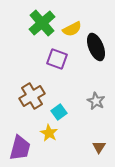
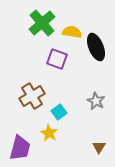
yellow semicircle: moved 3 px down; rotated 144 degrees counterclockwise
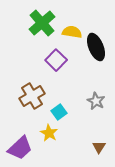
purple square: moved 1 px left, 1 px down; rotated 25 degrees clockwise
purple trapezoid: rotated 32 degrees clockwise
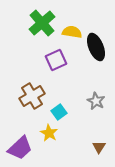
purple square: rotated 20 degrees clockwise
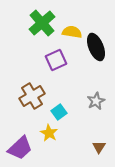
gray star: rotated 18 degrees clockwise
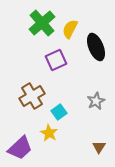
yellow semicircle: moved 2 px left, 3 px up; rotated 72 degrees counterclockwise
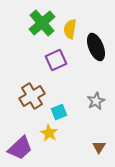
yellow semicircle: rotated 18 degrees counterclockwise
cyan square: rotated 14 degrees clockwise
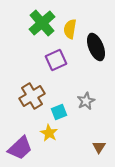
gray star: moved 10 px left
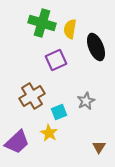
green cross: rotated 32 degrees counterclockwise
purple trapezoid: moved 3 px left, 6 px up
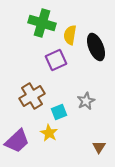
yellow semicircle: moved 6 px down
purple trapezoid: moved 1 px up
